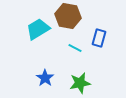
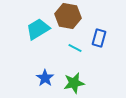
green star: moved 6 px left
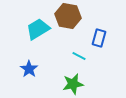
cyan line: moved 4 px right, 8 px down
blue star: moved 16 px left, 9 px up
green star: moved 1 px left, 1 px down
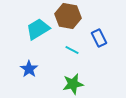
blue rectangle: rotated 42 degrees counterclockwise
cyan line: moved 7 px left, 6 px up
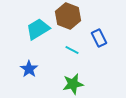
brown hexagon: rotated 10 degrees clockwise
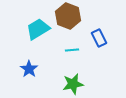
cyan line: rotated 32 degrees counterclockwise
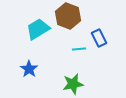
cyan line: moved 7 px right, 1 px up
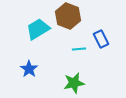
blue rectangle: moved 2 px right, 1 px down
green star: moved 1 px right, 1 px up
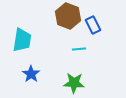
cyan trapezoid: moved 16 px left, 11 px down; rotated 130 degrees clockwise
blue rectangle: moved 8 px left, 14 px up
blue star: moved 2 px right, 5 px down
green star: rotated 15 degrees clockwise
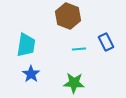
blue rectangle: moved 13 px right, 17 px down
cyan trapezoid: moved 4 px right, 5 px down
